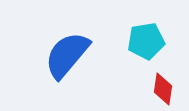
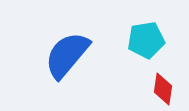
cyan pentagon: moved 1 px up
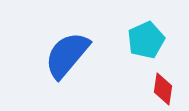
cyan pentagon: rotated 15 degrees counterclockwise
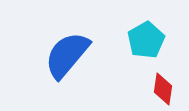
cyan pentagon: rotated 6 degrees counterclockwise
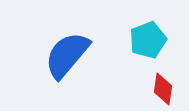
cyan pentagon: moved 2 px right; rotated 9 degrees clockwise
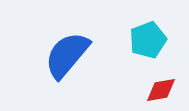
red diamond: moved 2 px left, 1 px down; rotated 72 degrees clockwise
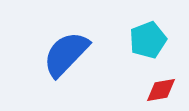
blue semicircle: moved 1 px left, 1 px up; rotated 4 degrees clockwise
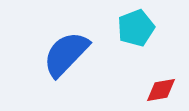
cyan pentagon: moved 12 px left, 12 px up
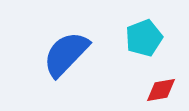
cyan pentagon: moved 8 px right, 10 px down
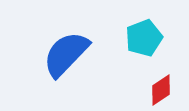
red diamond: rotated 24 degrees counterclockwise
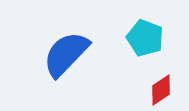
cyan pentagon: moved 1 px right; rotated 30 degrees counterclockwise
